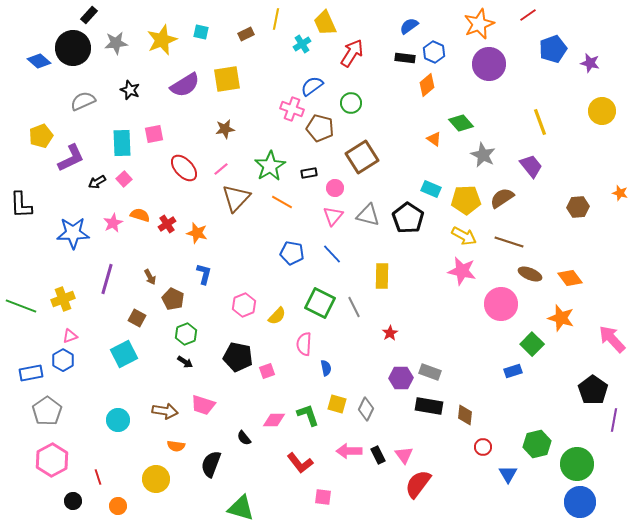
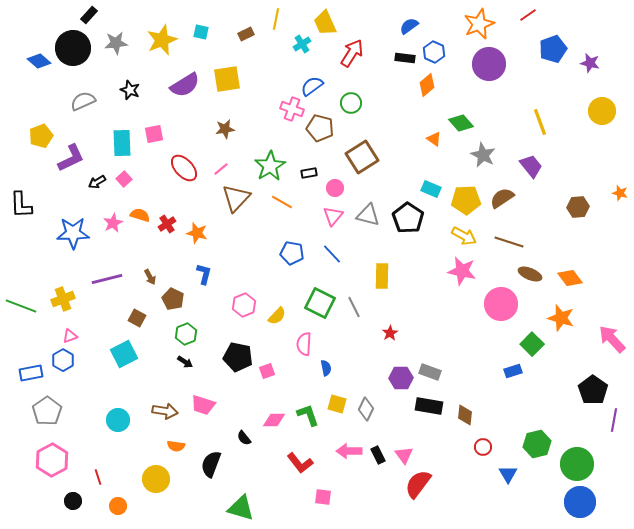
purple line at (107, 279): rotated 60 degrees clockwise
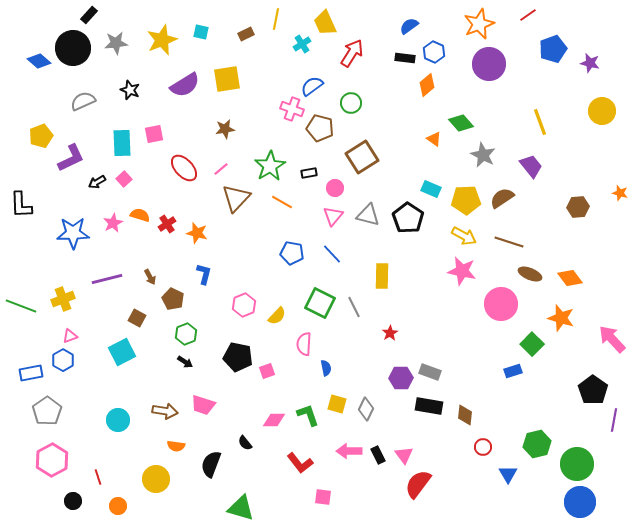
cyan square at (124, 354): moved 2 px left, 2 px up
black semicircle at (244, 438): moved 1 px right, 5 px down
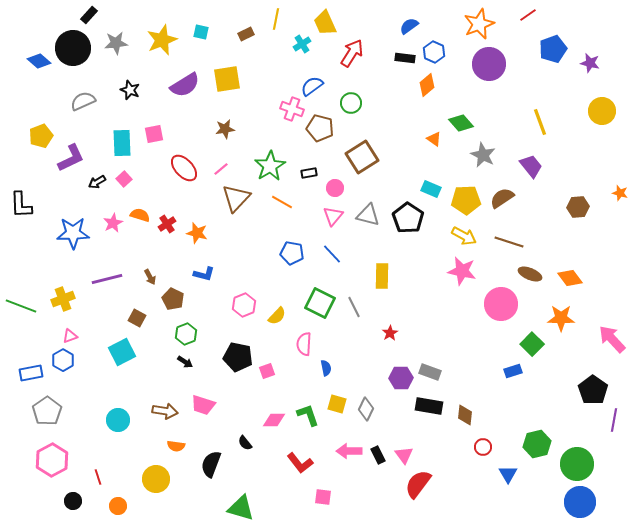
blue L-shape at (204, 274): rotated 90 degrees clockwise
orange star at (561, 318): rotated 16 degrees counterclockwise
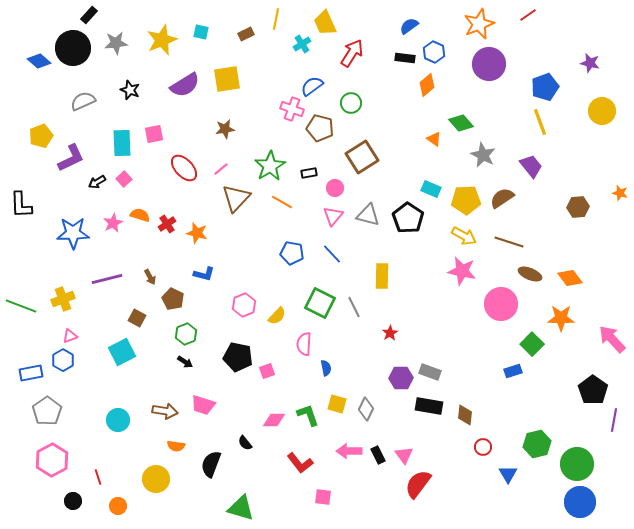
blue pentagon at (553, 49): moved 8 px left, 38 px down
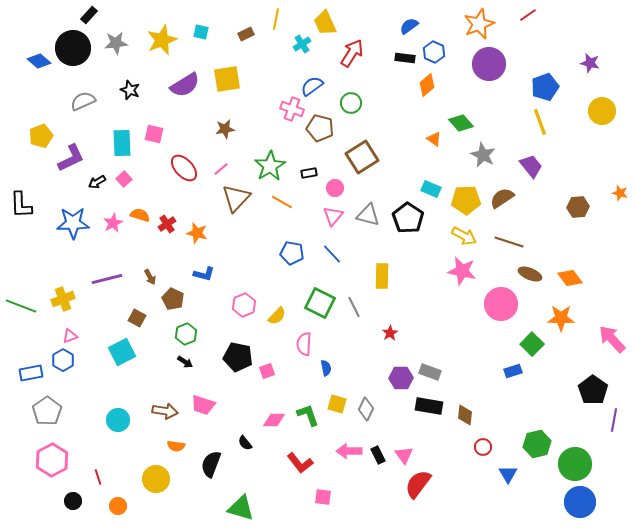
pink square at (154, 134): rotated 24 degrees clockwise
blue star at (73, 233): moved 10 px up
green circle at (577, 464): moved 2 px left
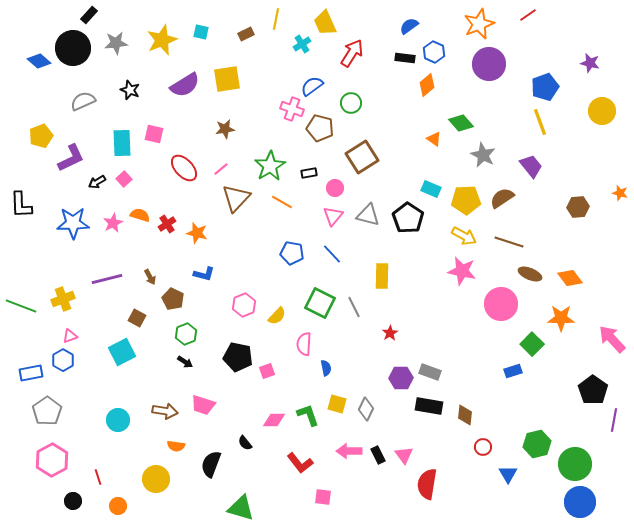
red semicircle at (418, 484): moved 9 px right; rotated 28 degrees counterclockwise
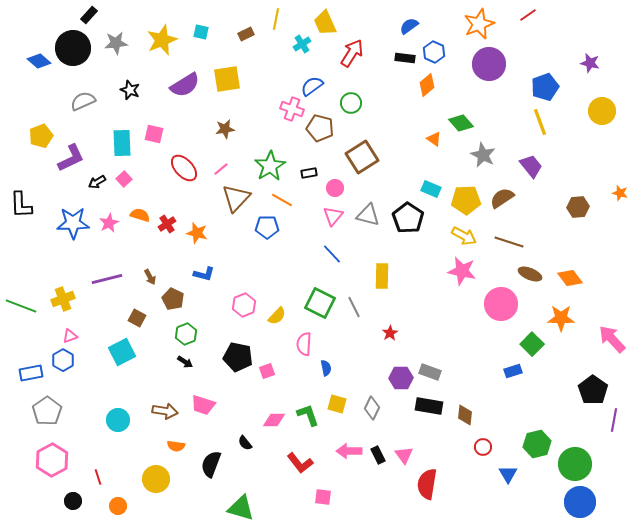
orange line at (282, 202): moved 2 px up
pink star at (113, 223): moved 4 px left
blue pentagon at (292, 253): moved 25 px left, 26 px up; rotated 10 degrees counterclockwise
gray diamond at (366, 409): moved 6 px right, 1 px up
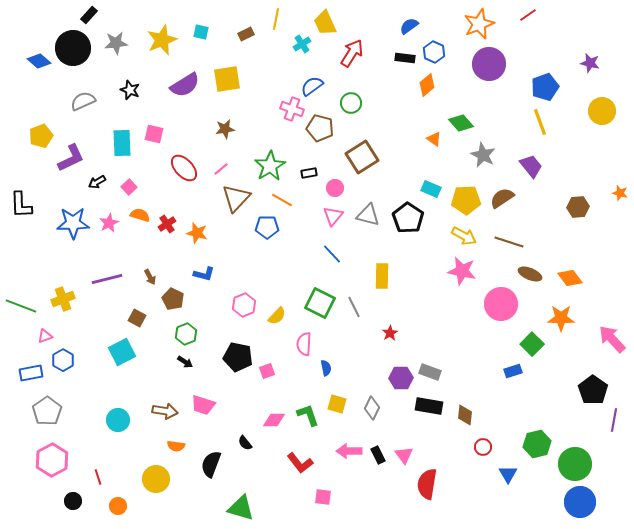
pink square at (124, 179): moved 5 px right, 8 px down
pink triangle at (70, 336): moved 25 px left
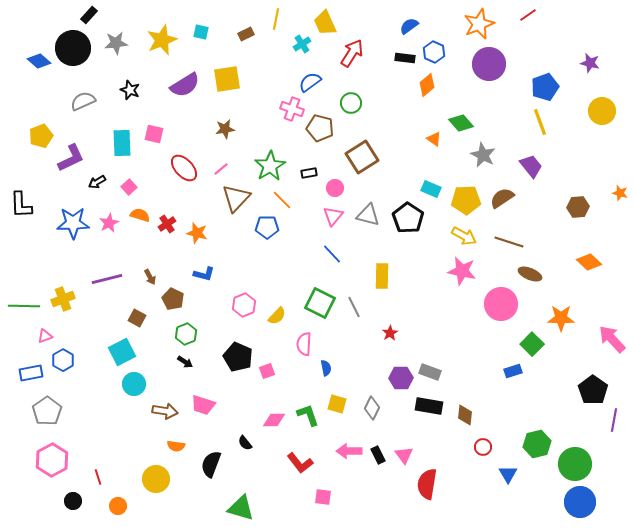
blue semicircle at (312, 86): moved 2 px left, 4 px up
orange line at (282, 200): rotated 15 degrees clockwise
orange diamond at (570, 278): moved 19 px right, 16 px up; rotated 10 degrees counterclockwise
green line at (21, 306): moved 3 px right; rotated 20 degrees counterclockwise
black pentagon at (238, 357): rotated 12 degrees clockwise
cyan circle at (118, 420): moved 16 px right, 36 px up
